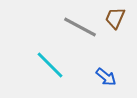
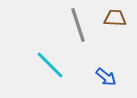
brown trapezoid: rotated 70 degrees clockwise
gray line: moved 2 px left, 2 px up; rotated 44 degrees clockwise
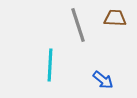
cyan line: rotated 48 degrees clockwise
blue arrow: moved 3 px left, 3 px down
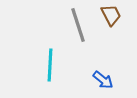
brown trapezoid: moved 4 px left, 3 px up; rotated 60 degrees clockwise
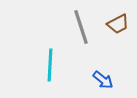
brown trapezoid: moved 7 px right, 9 px down; rotated 90 degrees clockwise
gray line: moved 3 px right, 2 px down
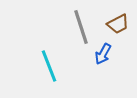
cyan line: moved 1 px left, 1 px down; rotated 24 degrees counterclockwise
blue arrow: moved 26 px up; rotated 80 degrees clockwise
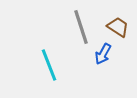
brown trapezoid: moved 3 px down; rotated 120 degrees counterclockwise
cyan line: moved 1 px up
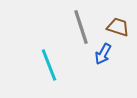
brown trapezoid: rotated 15 degrees counterclockwise
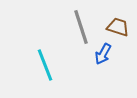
cyan line: moved 4 px left
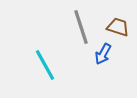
cyan line: rotated 8 degrees counterclockwise
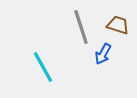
brown trapezoid: moved 2 px up
cyan line: moved 2 px left, 2 px down
